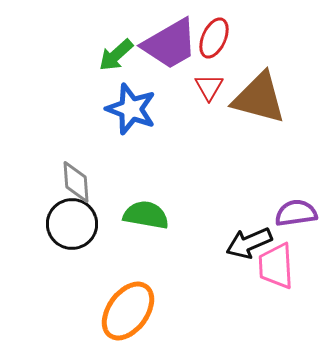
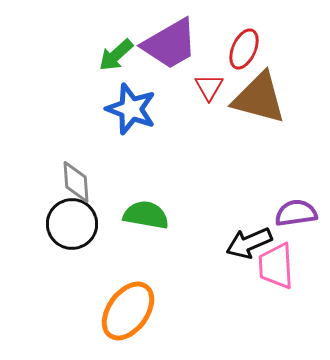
red ellipse: moved 30 px right, 11 px down
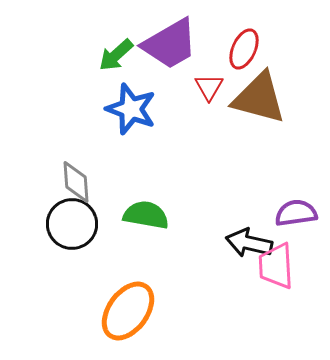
black arrow: rotated 36 degrees clockwise
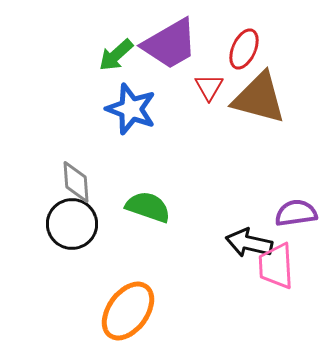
green semicircle: moved 2 px right, 8 px up; rotated 9 degrees clockwise
